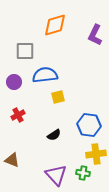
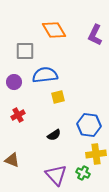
orange diamond: moved 1 px left, 5 px down; rotated 75 degrees clockwise
green cross: rotated 16 degrees clockwise
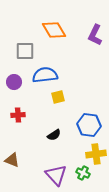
red cross: rotated 24 degrees clockwise
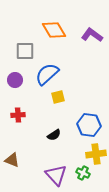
purple L-shape: moved 3 px left; rotated 100 degrees clockwise
blue semicircle: moved 2 px right, 1 px up; rotated 35 degrees counterclockwise
purple circle: moved 1 px right, 2 px up
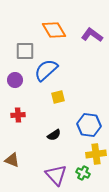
blue semicircle: moved 1 px left, 4 px up
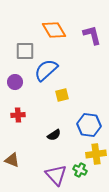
purple L-shape: rotated 40 degrees clockwise
purple circle: moved 2 px down
yellow square: moved 4 px right, 2 px up
green cross: moved 3 px left, 3 px up
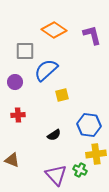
orange diamond: rotated 25 degrees counterclockwise
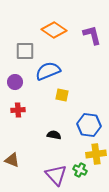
blue semicircle: moved 2 px right, 1 px down; rotated 20 degrees clockwise
yellow square: rotated 24 degrees clockwise
red cross: moved 5 px up
black semicircle: rotated 136 degrees counterclockwise
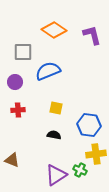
gray square: moved 2 px left, 1 px down
yellow square: moved 6 px left, 13 px down
purple triangle: rotated 40 degrees clockwise
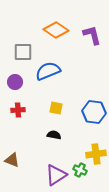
orange diamond: moved 2 px right
blue hexagon: moved 5 px right, 13 px up
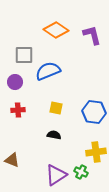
gray square: moved 1 px right, 3 px down
yellow cross: moved 2 px up
green cross: moved 1 px right, 2 px down
